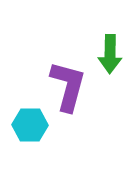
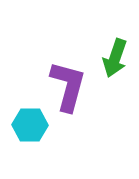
green arrow: moved 5 px right, 4 px down; rotated 18 degrees clockwise
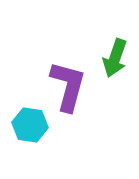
cyan hexagon: rotated 8 degrees clockwise
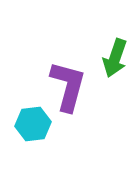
cyan hexagon: moved 3 px right, 1 px up; rotated 16 degrees counterclockwise
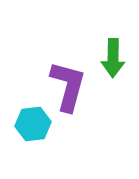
green arrow: moved 2 px left; rotated 18 degrees counterclockwise
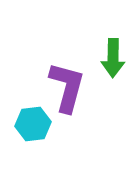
purple L-shape: moved 1 px left, 1 px down
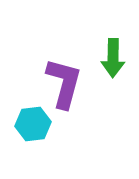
purple L-shape: moved 3 px left, 4 px up
